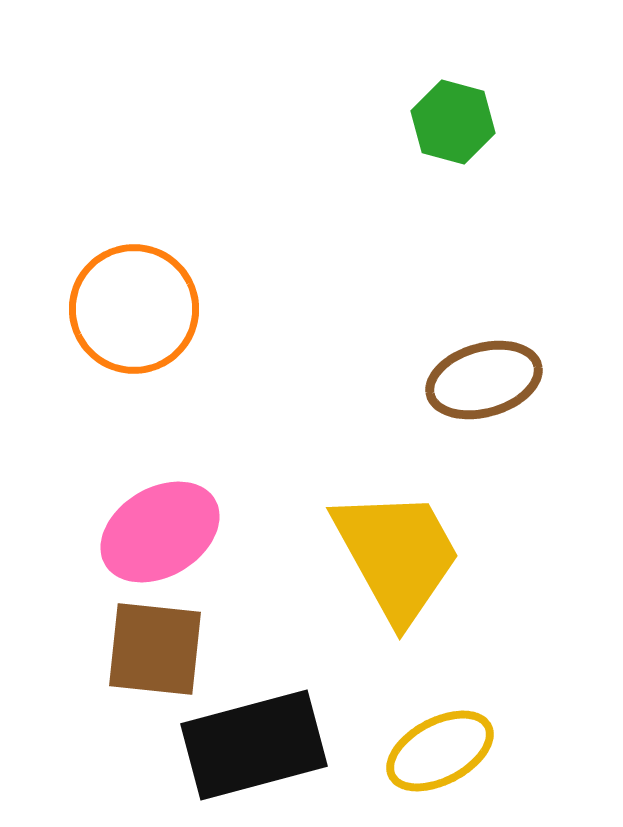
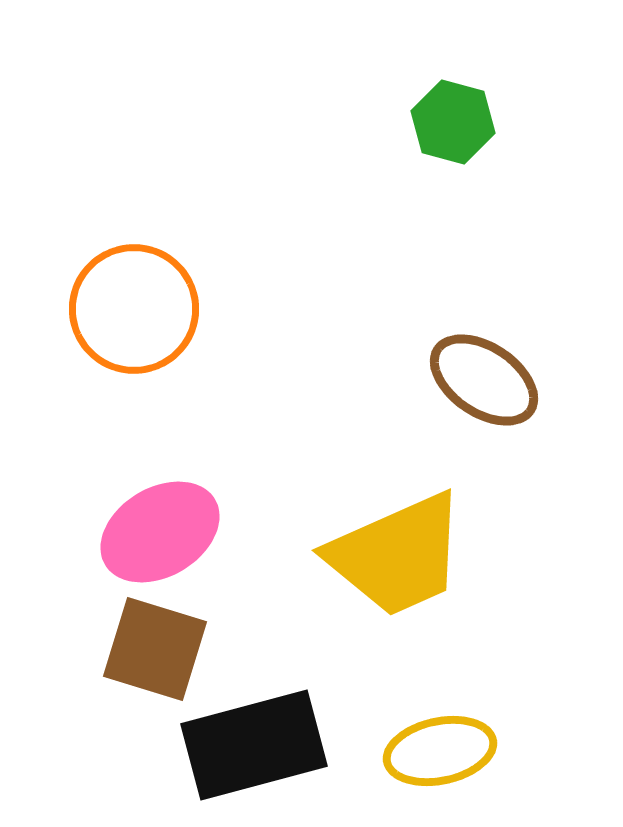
brown ellipse: rotated 50 degrees clockwise
yellow trapezoid: rotated 95 degrees clockwise
brown square: rotated 11 degrees clockwise
yellow ellipse: rotated 16 degrees clockwise
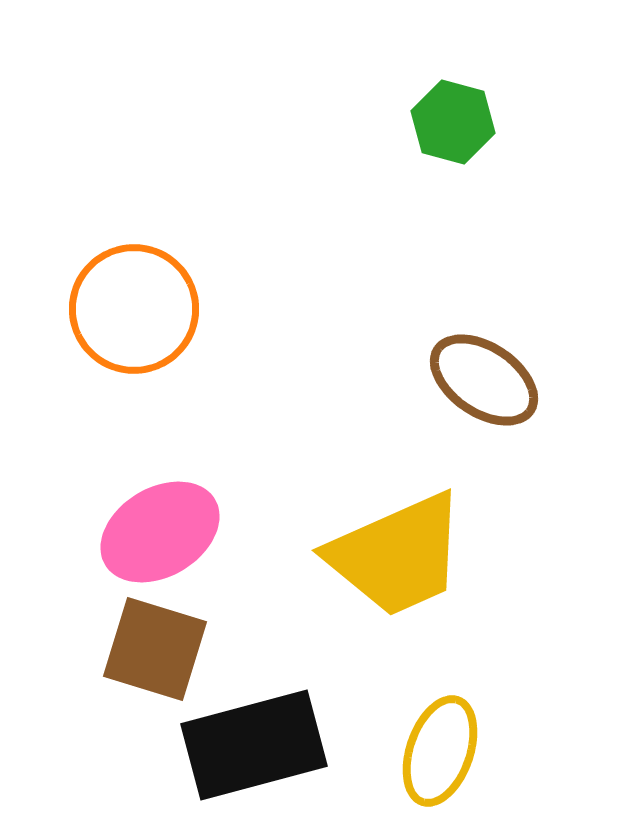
yellow ellipse: rotated 59 degrees counterclockwise
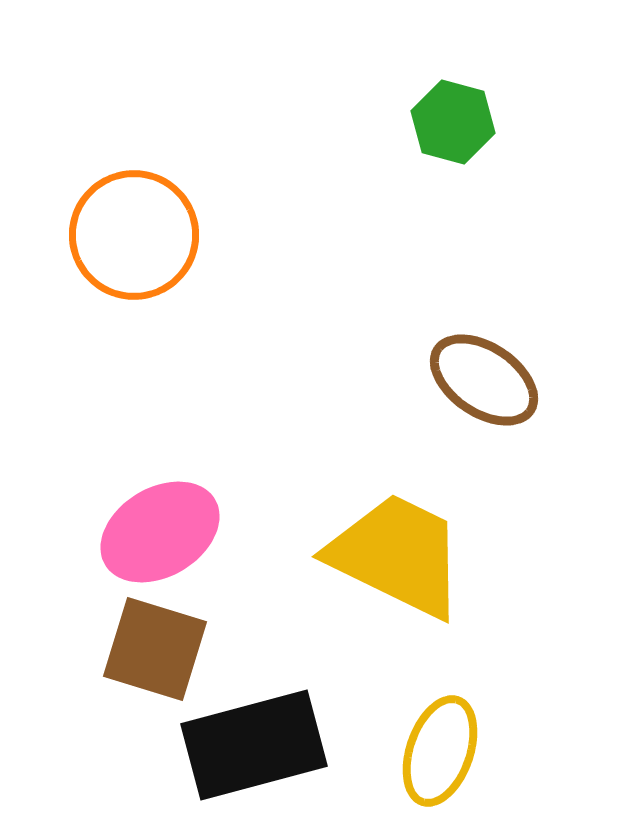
orange circle: moved 74 px up
yellow trapezoid: rotated 130 degrees counterclockwise
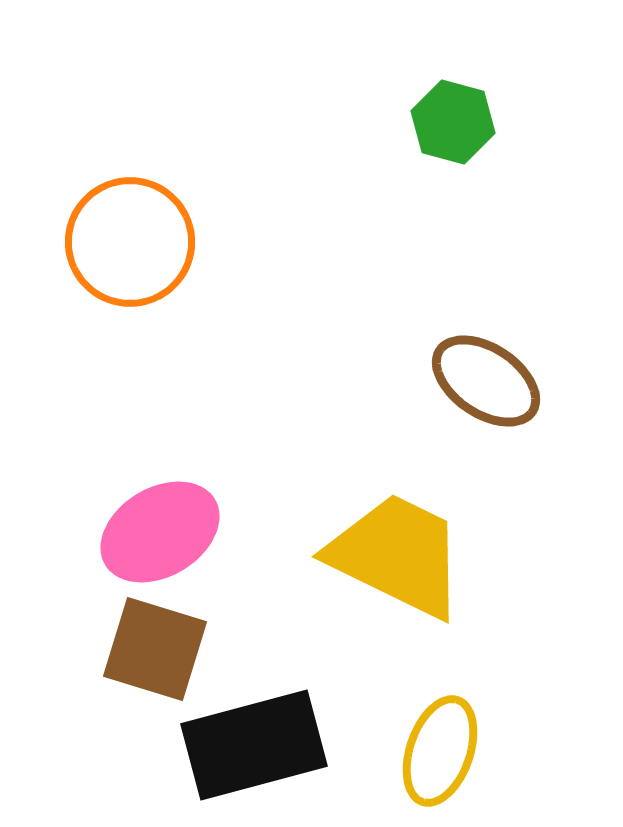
orange circle: moved 4 px left, 7 px down
brown ellipse: moved 2 px right, 1 px down
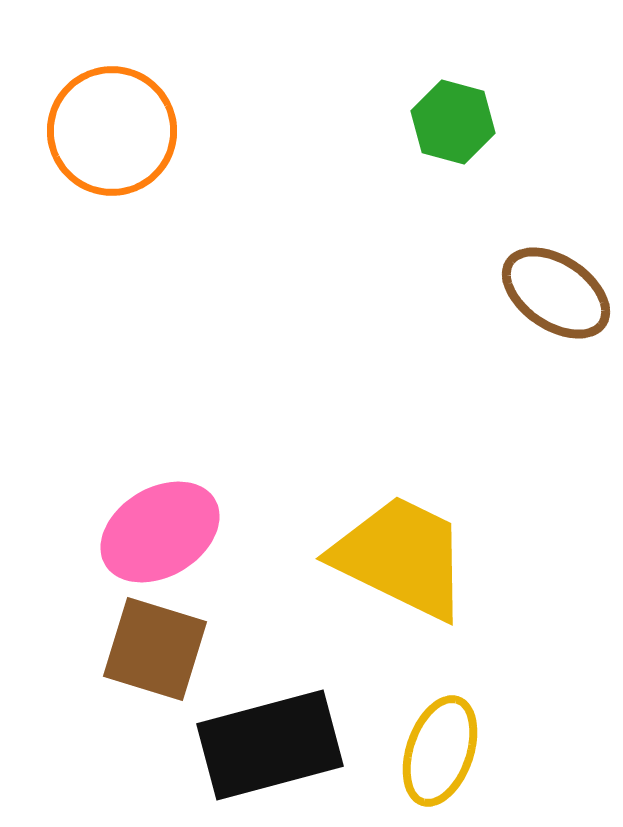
orange circle: moved 18 px left, 111 px up
brown ellipse: moved 70 px right, 88 px up
yellow trapezoid: moved 4 px right, 2 px down
black rectangle: moved 16 px right
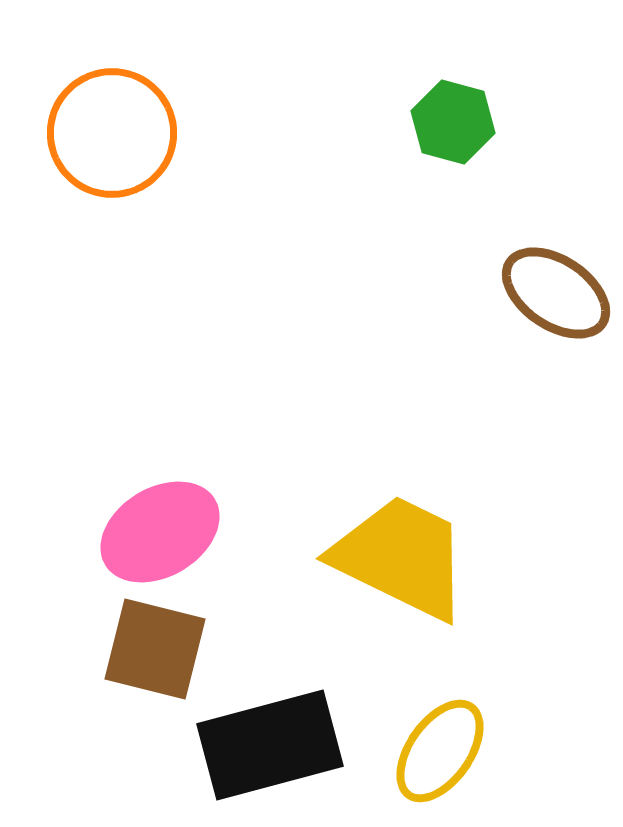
orange circle: moved 2 px down
brown square: rotated 3 degrees counterclockwise
yellow ellipse: rotated 16 degrees clockwise
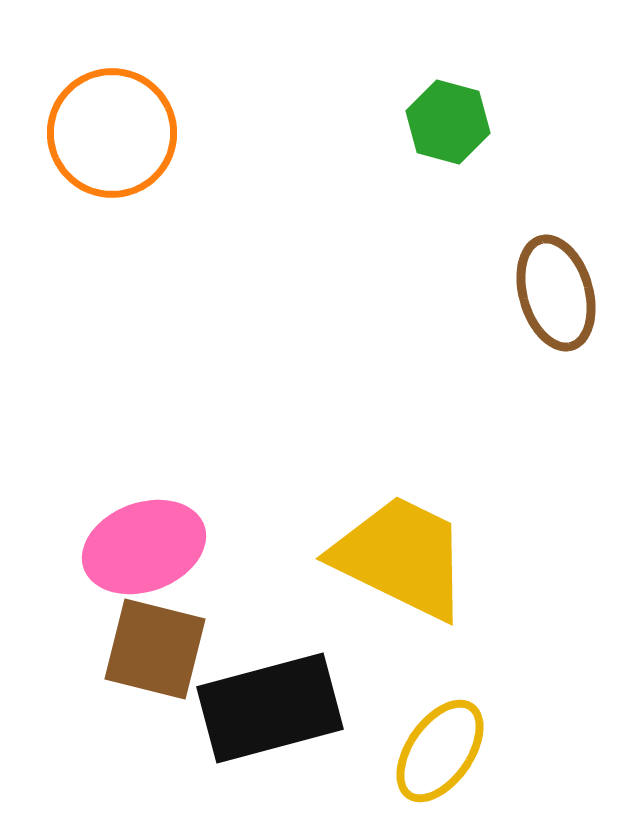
green hexagon: moved 5 px left
brown ellipse: rotated 40 degrees clockwise
pink ellipse: moved 16 px left, 15 px down; rotated 11 degrees clockwise
black rectangle: moved 37 px up
